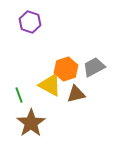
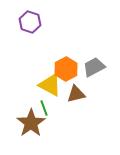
orange hexagon: rotated 10 degrees counterclockwise
green line: moved 25 px right, 13 px down
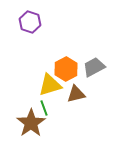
yellow triangle: rotated 45 degrees counterclockwise
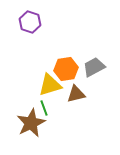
orange hexagon: rotated 20 degrees clockwise
brown star: rotated 8 degrees clockwise
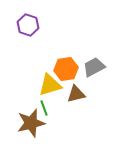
purple hexagon: moved 2 px left, 3 px down
brown star: rotated 12 degrees clockwise
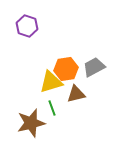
purple hexagon: moved 1 px left, 1 px down
yellow triangle: moved 1 px right, 3 px up
green line: moved 8 px right
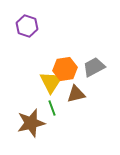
orange hexagon: moved 1 px left
yellow triangle: rotated 40 degrees counterclockwise
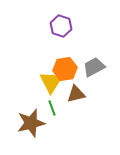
purple hexagon: moved 34 px right
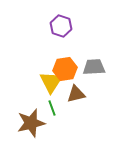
gray trapezoid: rotated 25 degrees clockwise
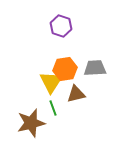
gray trapezoid: moved 1 px right, 1 px down
green line: moved 1 px right
